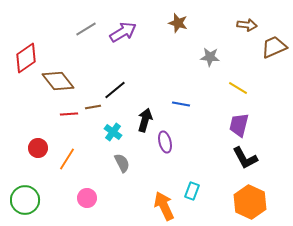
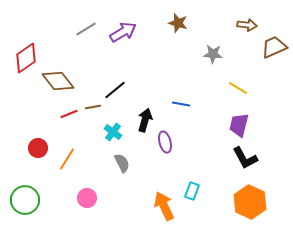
gray star: moved 3 px right, 3 px up
red line: rotated 18 degrees counterclockwise
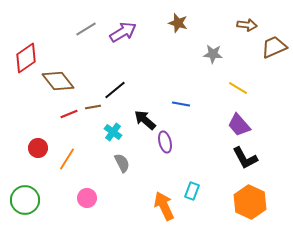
black arrow: rotated 65 degrees counterclockwise
purple trapezoid: rotated 55 degrees counterclockwise
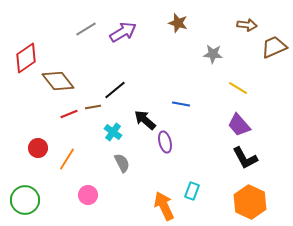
pink circle: moved 1 px right, 3 px up
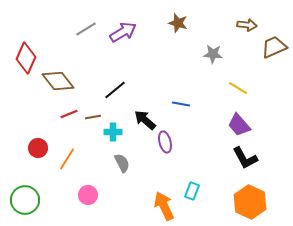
red diamond: rotated 32 degrees counterclockwise
brown line: moved 10 px down
cyan cross: rotated 36 degrees counterclockwise
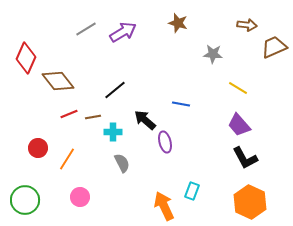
pink circle: moved 8 px left, 2 px down
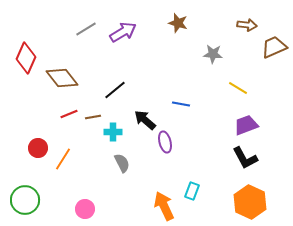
brown diamond: moved 4 px right, 3 px up
purple trapezoid: moved 7 px right; rotated 110 degrees clockwise
orange line: moved 4 px left
pink circle: moved 5 px right, 12 px down
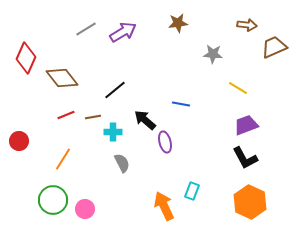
brown star: rotated 24 degrees counterclockwise
red line: moved 3 px left, 1 px down
red circle: moved 19 px left, 7 px up
green circle: moved 28 px right
